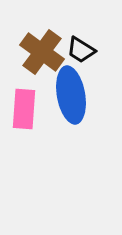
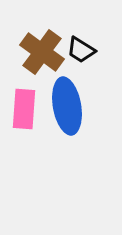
blue ellipse: moved 4 px left, 11 px down
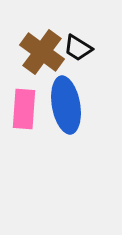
black trapezoid: moved 3 px left, 2 px up
blue ellipse: moved 1 px left, 1 px up
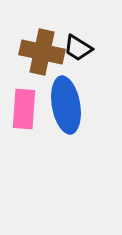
brown cross: rotated 24 degrees counterclockwise
